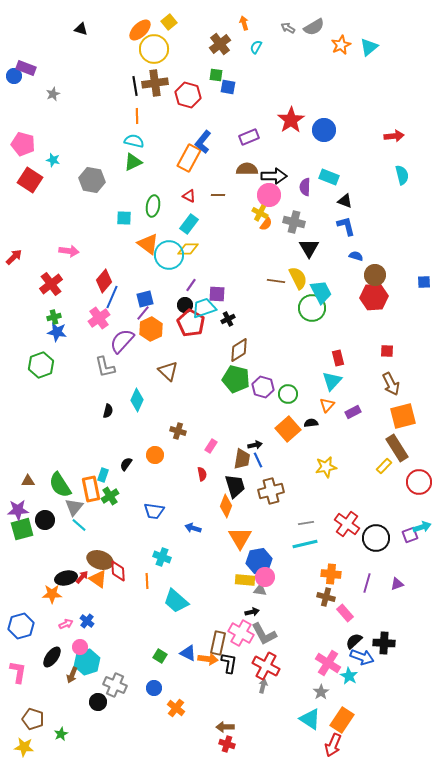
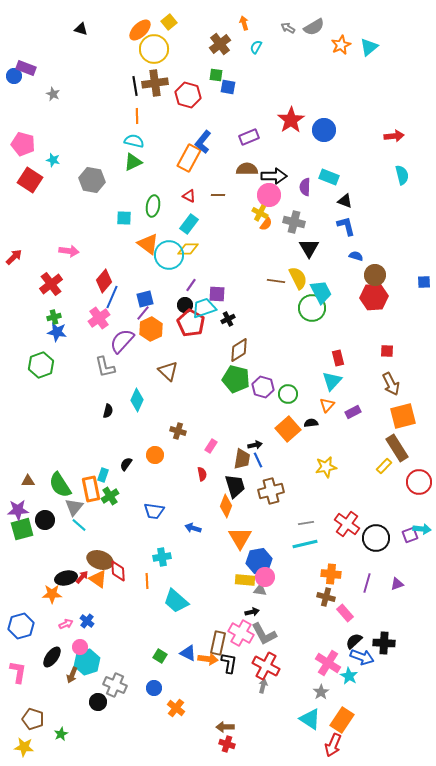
gray star at (53, 94): rotated 24 degrees counterclockwise
cyan arrow at (422, 527): moved 2 px down; rotated 24 degrees clockwise
cyan cross at (162, 557): rotated 30 degrees counterclockwise
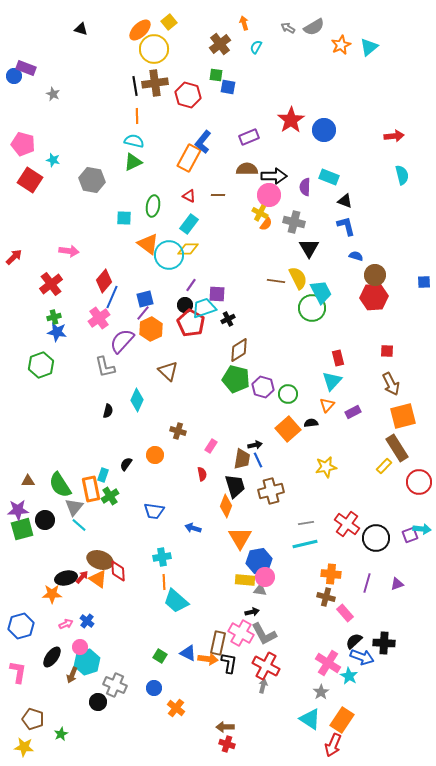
orange line at (147, 581): moved 17 px right, 1 px down
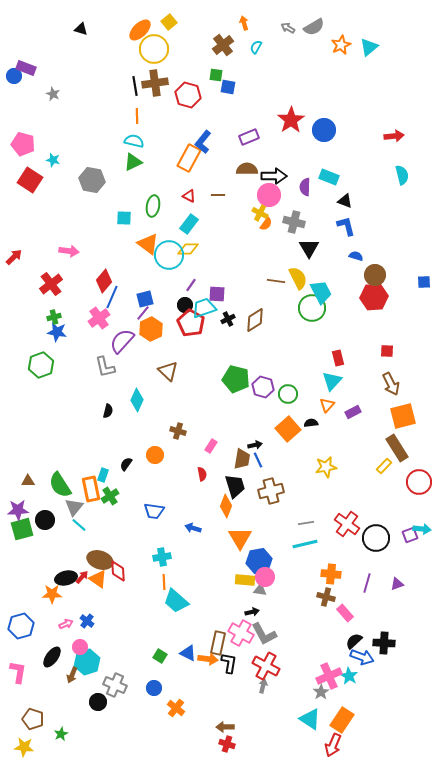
brown cross at (220, 44): moved 3 px right, 1 px down
brown diamond at (239, 350): moved 16 px right, 30 px up
pink cross at (328, 663): moved 1 px right, 13 px down; rotated 35 degrees clockwise
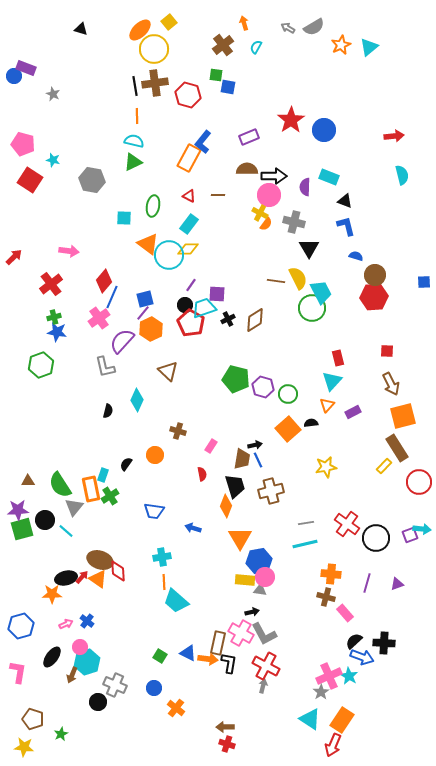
cyan line at (79, 525): moved 13 px left, 6 px down
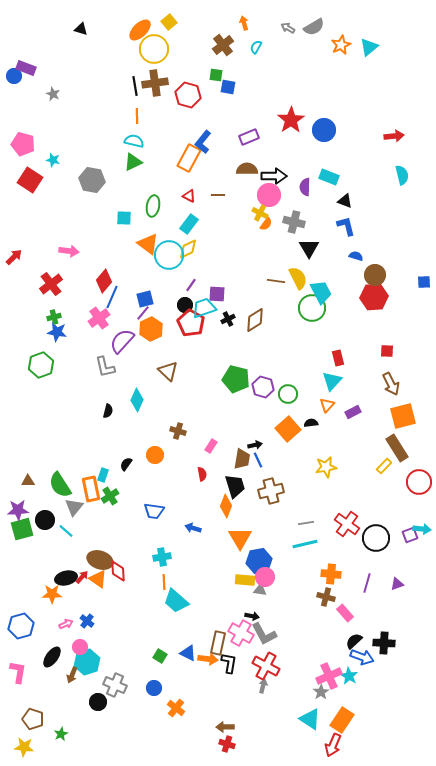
yellow diamond at (188, 249): rotated 25 degrees counterclockwise
black arrow at (252, 612): moved 4 px down; rotated 24 degrees clockwise
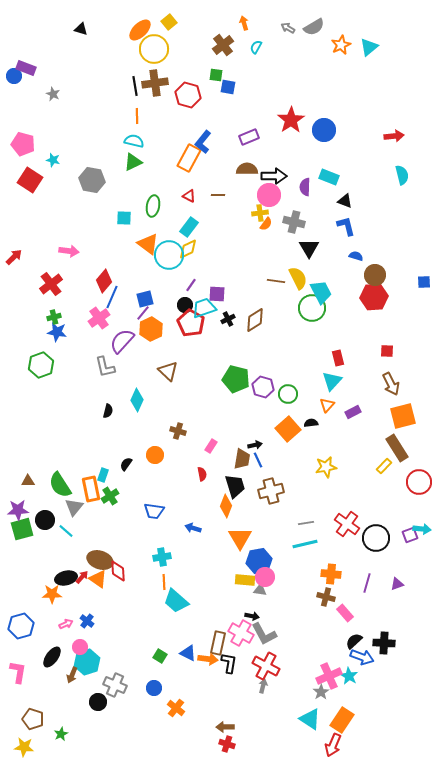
yellow cross at (260, 213): rotated 35 degrees counterclockwise
cyan rectangle at (189, 224): moved 3 px down
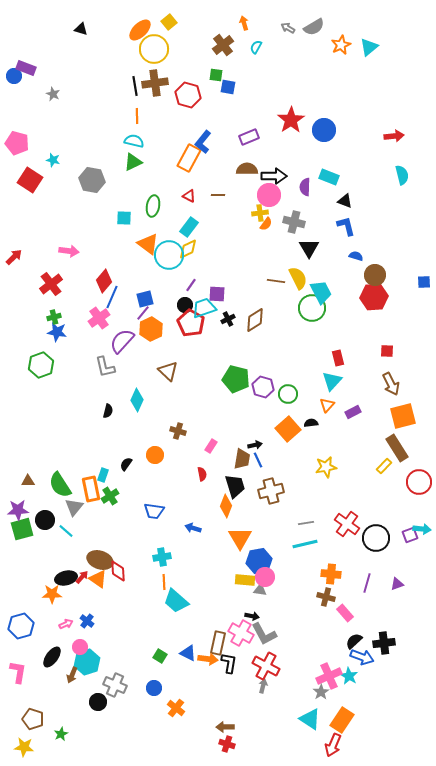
pink pentagon at (23, 144): moved 6 px left, 1 px up
black cross at (384, 643): rotated 10 degrees counterclockwise
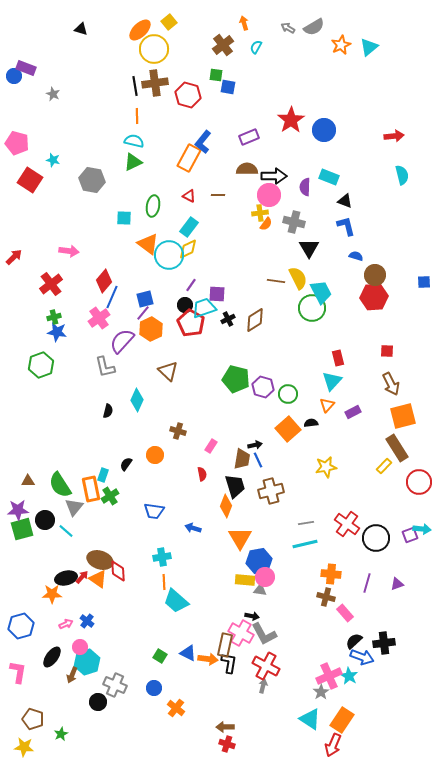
brown rectangle at (218, 643): moved 7 px right, 2 px down
